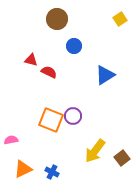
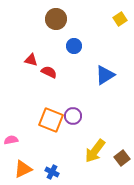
brown circle: moved 1 px left
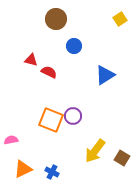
brown square: rotated 21 degrees counterclockwise
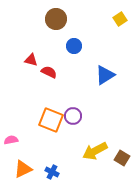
yellow arrow: rotated 25 degrees clockwise
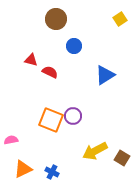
red semicircle: moved 1 px right
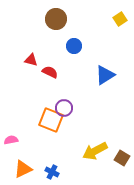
purple circle: moved 9 px left, 8 px up
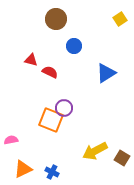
blue triangle: moved 1 px right, 2 px up
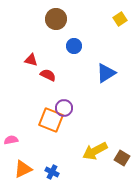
red semicircle: moved 2 px left, 3 px down
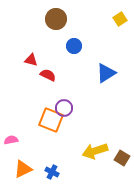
yellow arrow: rotated 10 degrees clockwise
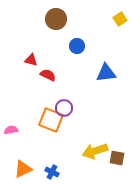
blue circle: moved 3 px right
blue triangle: rotated 25 degrees clockwise
pink semicircle: moved 10 px up
brown square: moved 5 px left; rotated 21 degrees counterclockwise
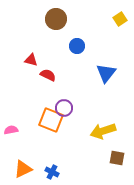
blue triangle: rotated 45 degrees counterclockwise
yellow arrow: moved 8 px right, 20 px up
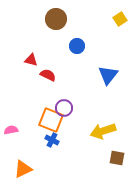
blue triangle: moved 2 px right, 2 px down
blue cross: moved 32 px up
